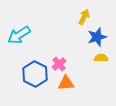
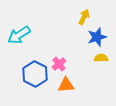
orange triangle: moved 2 px down
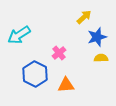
yellow arrow: rotated 21 degrees clockwise
pink cross: moved 11 px up
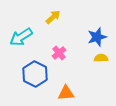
yellow arrow: moved 31 px left
cyan arrow: moved 2 px right, 2 px down
orange triangle: moved 8 px down
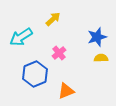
yellow arrow: moved 2 px down
blue hexagon: rotated 10 degrees clockwise
orange triangle: moved 2 px up; rotated 18 degrees counterclockwise
